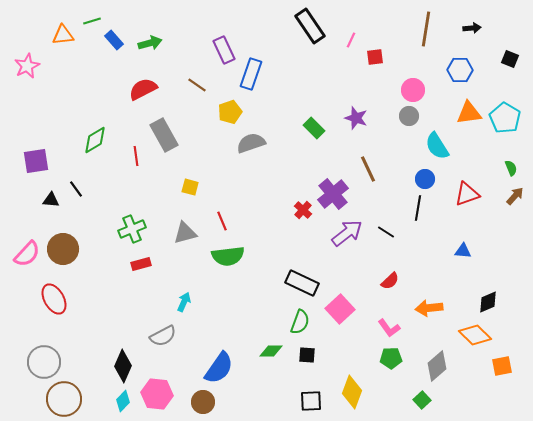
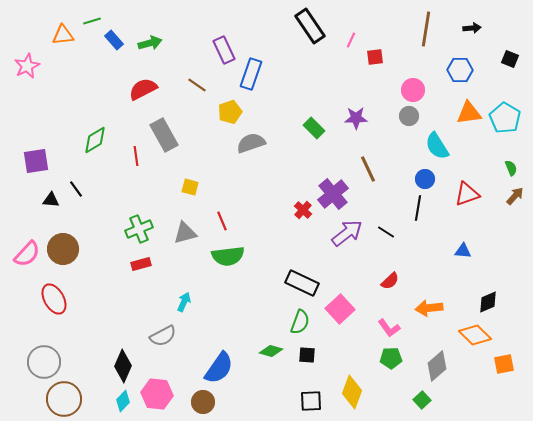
purple star at (356, 118): rotated 20 degrees counterclockwise
green cross at (132, 229): moved 7 px right
green diamond at (271, 351): rotated 15 degrees clockwise
orange square at (502, 366): moved 2 px right, 2 px up
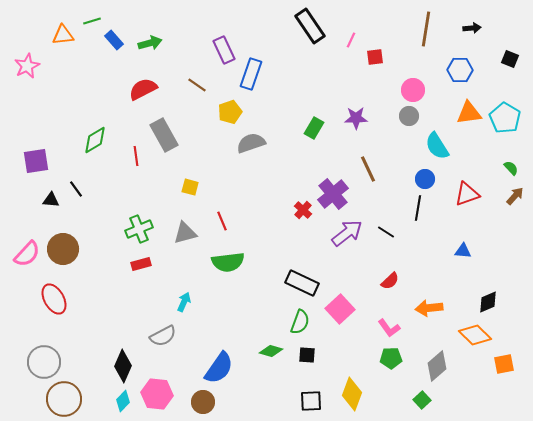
green rectangle at (314, 128): rotated 75 degrees clockwise
green semicircle at (511, 168): rotated 21 degrees counterclockwise
green semicircle at (228, 256): moved 6 px down
yellow diamond at (352, 392): moved 2 px down
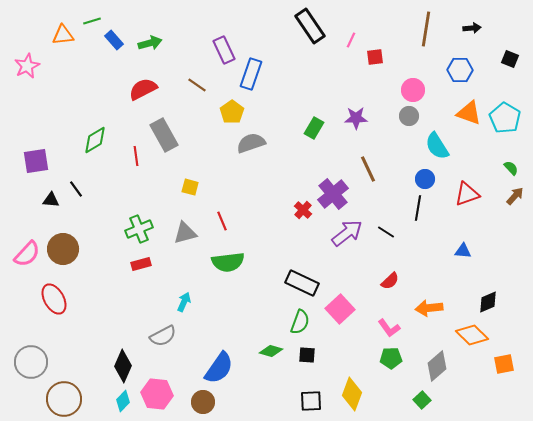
yellow pentagon at (230, 112): moved 2 px right; rotated 15 degrees counterclockwise
orange triangle at (469, 113): rotated 28 degrees clockwise
orange diamond at (475, 335): moved 3 px left
gray circle at (44, 362): moved 13 px left
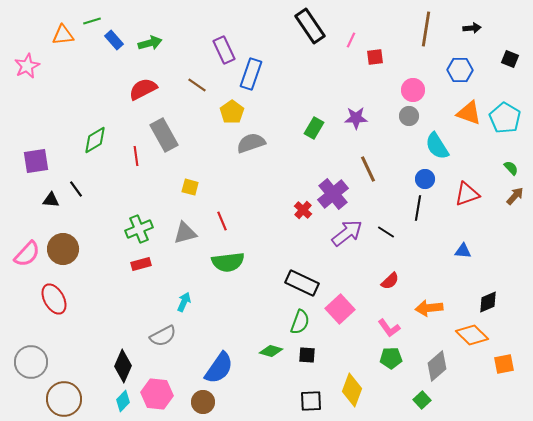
yellow diamond at (352, 394): moved 4 px up
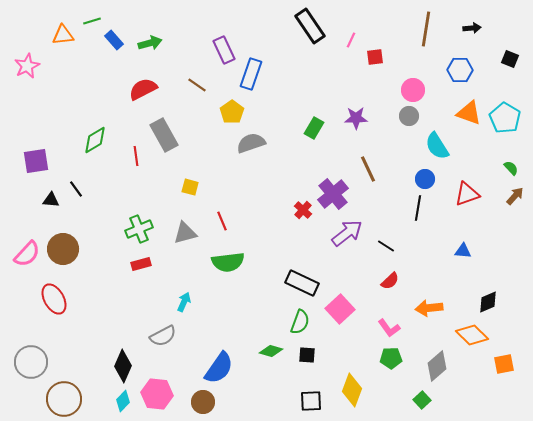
black line at (386, 232): moved 14 px down
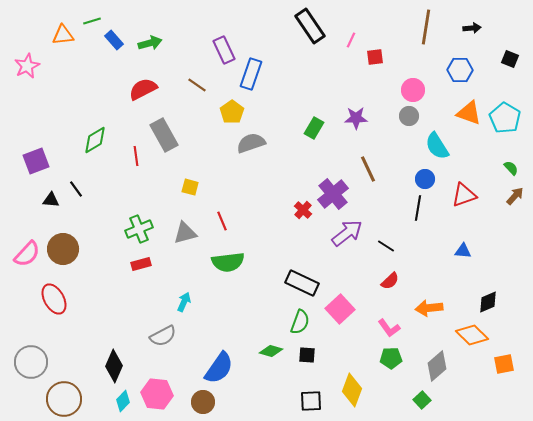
brown line at (426, 29): moved 2 px up
purple square at (36, 161): rotated 12 degrees counterclockwise
red triangle at (467, 194): moved 3 px left, 1 px down
black diamond at (123, 366): moved 9 px left
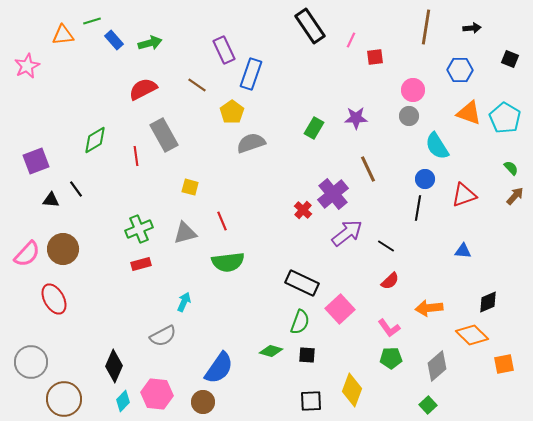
green square at (422, 400): moved 6 px right, 5 px down
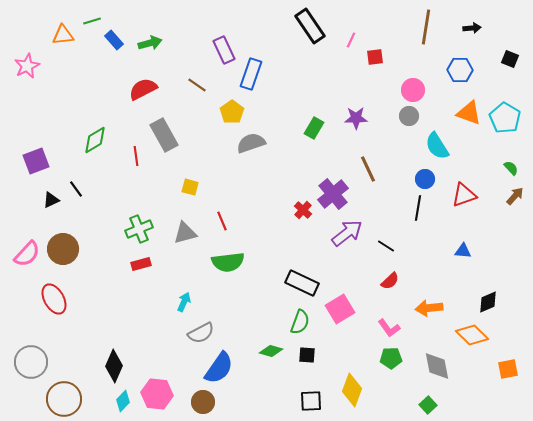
black triangle at (51, 200): rotated 30 degrees counterclockwise
pink square at (340, 309): rotated 12 degrees clockwise
gray semicircle at (163, 336): moved 38 px right, 3 px up
orange square at (504, 364): moved 4 px right, 5 px down
gray diamond at (437, 366): rotated 60 degrees counterclockwise
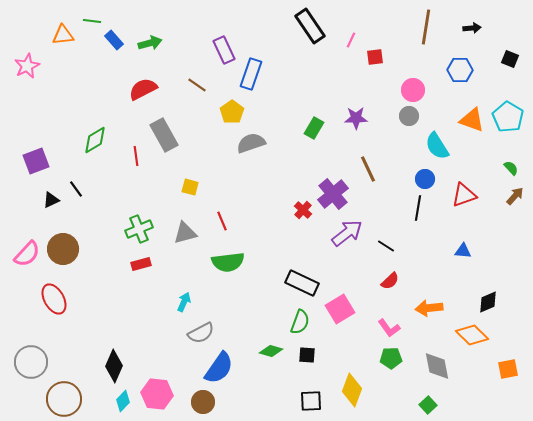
green line at (92, 21): rotated 24 degrees clockwise
orange triangle at (469, 113): moved 3 px right, 7 px down
cyan pentagon at (505, 118): moved 3 px right, 1 px up
